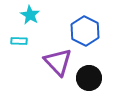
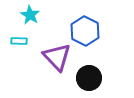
purple triangle: moved 1 px left, 5 px up
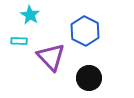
purple triangle: moved 6 px left
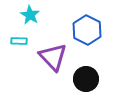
blue hexagon: moved 2 px right, 1 px up
purple triangle: moved 2 px right
black circle: moved 3 px left, 1 px down
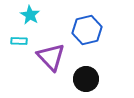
blue hexagon: rotated 20 degrees clockwise
purple triangle: moved 2 px left
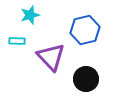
cyan star: rotated 24 degrees clockwise
blue hexagon: moved 2 px left
cyan rectangle: moved 2 px left
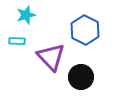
cyan star: moved 4 px left
blue hexagon: rotated 20 degrees counterclockwise
black circle: moved 5 px left, 2 px up
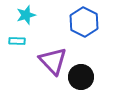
blue hexagon: moved 1 px left, 8 px up
purple triangle: moved 2 px right, 4 px down
